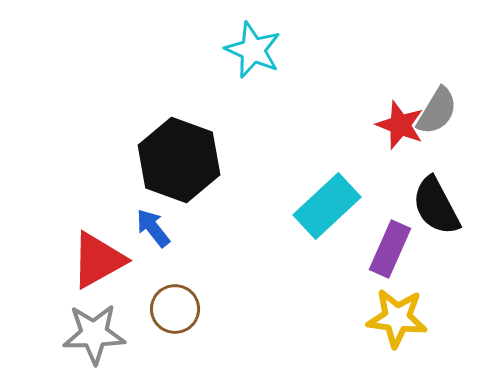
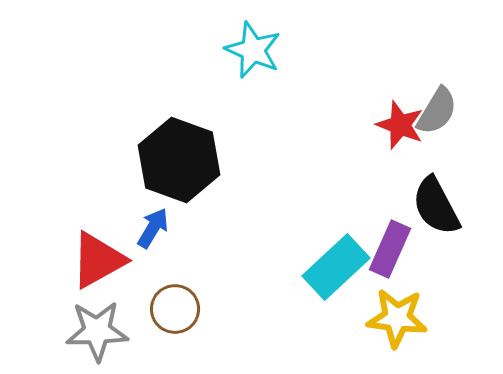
cyan rectangle: moved 9 px right, 61 px down
blue arrow: rotated 69 degrees clockwise
gray star: moved 3 px right, 3 px up
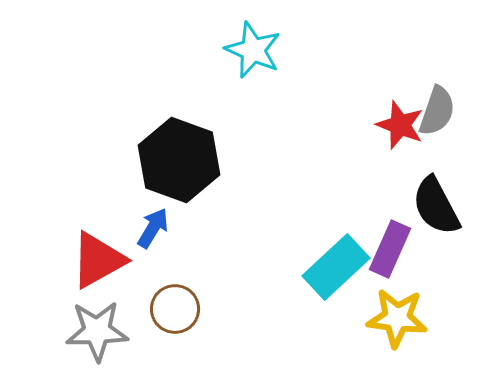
gray semicircle: rotated 12 degrees counterclockwise
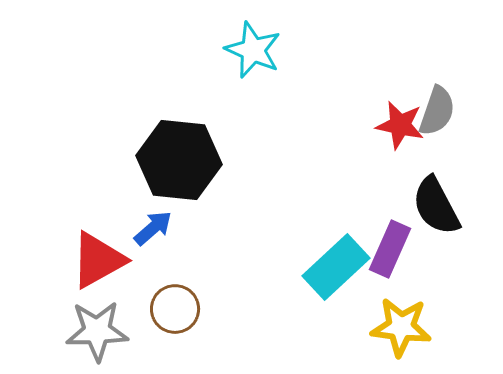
red star: rotated 9 degrees counterclockwise
black hexagon: rotated 14 degrees counterclockwise
blue arrow: rotated 18 degrees clockwise
yellow star: moved 4 px right, 9 px down
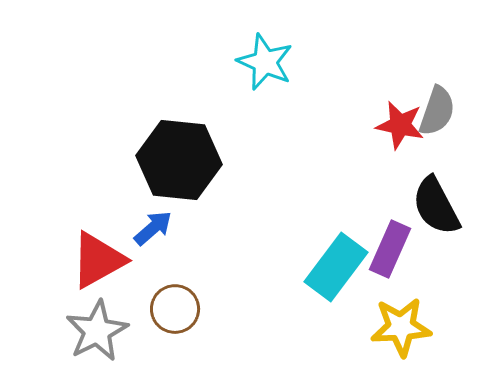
cyan star: moved 12 px right, 12 px down
cyan rectangle: rotated 10 degrees counterclockwise
yellow star: rotated 10 degrees counterclockwise
gray star: rotated 26 degrees counterclockwise
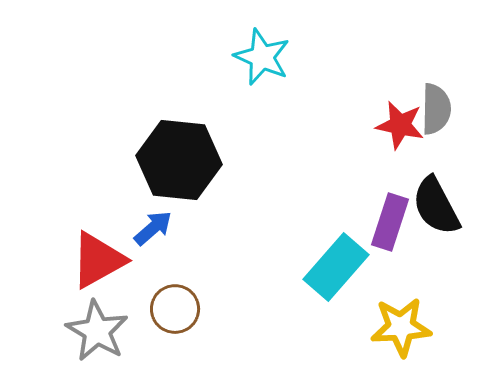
cyan star: moved 3 px left, 5 px up
gray semicircle: moved 1 px left, 2 px up; rotated 18 degrees counterclockwise
purple rectangle: moved 27 px up; rotated 6 degrees counterclockwise
cyan rectangle: rotated 4 degrees clockwise
gray star: rotated 14 degrees counterclockwise
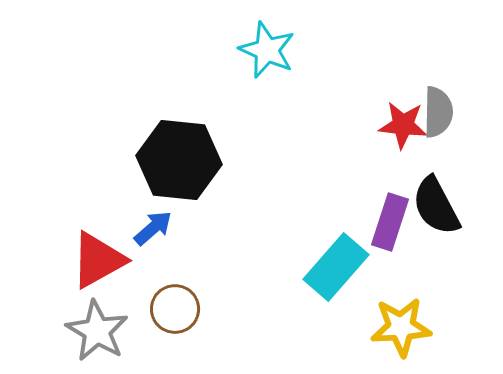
cyan star: moved 5 px right, 7 px up
gray semicircle: moved 2 px right, 3 px down
red star: moved 3 px right; rotated 6 degrees counterclockwise
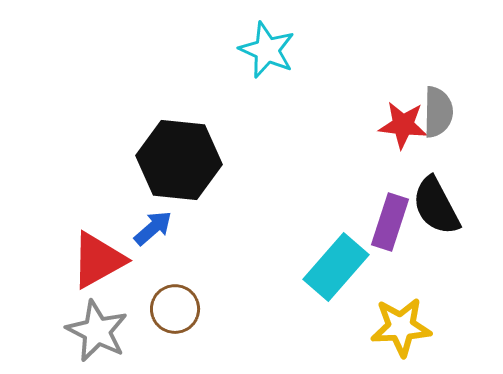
gray star: rotated 4 degrees counterclockwise
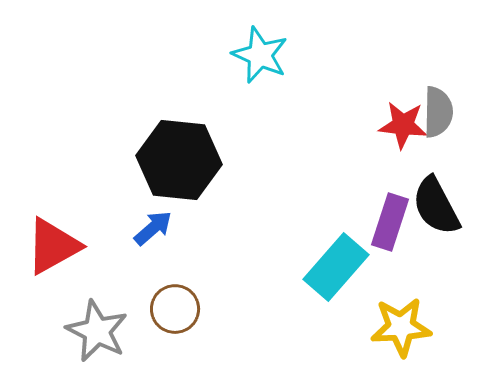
cyan star: moved 7 px left, 5 px down
red triangle: moved 45 px left, 14 px up
